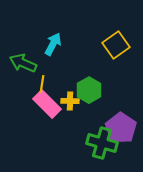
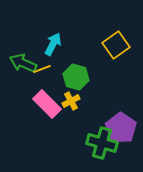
yellow line: moved 15 px up; rotated 60 degrees clockwise
green hexagon: moved 13 px left, 13 px up; rotated 15 degrees counterclockwise
yellow cross: moved 1 px right; rotated 30 degrees counterclockwise
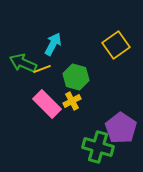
yellow cross: moved 1 px right
green cross: moved 4 px left, 4 px down
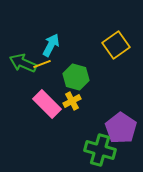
cyan arrow: moved 2 px left, 1 px down
yellow line: moved 5 px up
green cross: moved 2 px right, 3 px down
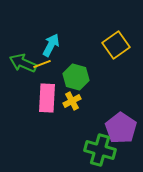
pink rectangle: moved 6 px up; rotated 48 degrees clockwise
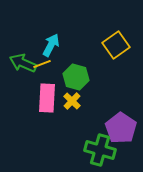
yellow cross: rotated 18 degrees counterclockwise
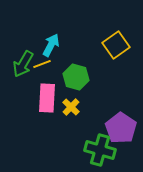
green arrow: moved 1 px down; rotated 84 degrees counterclockwise
yellow cross: moved 1 px left, 6 px down
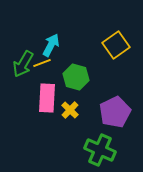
yellow line: moved 1 px up
yellow cross: moved 1 px left, 3 px down
purple pentagon: moved 6 px left, 16 px up; rotated 12 degrees clockwise
green cross: rotated 8 degrees clockwise
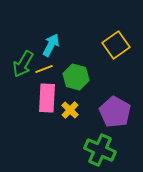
yellow line: moved 2 px right, 6 px down
purple pentagon: rotated 16 degrees counterclockwise
